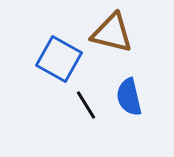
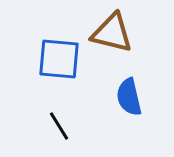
blue square: rotated 24 degrees counterclockwise
black line: moved 27 px left, 21 px down
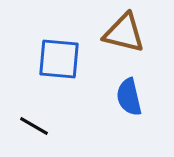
brown triangle: moved 12 px right
black line: moved 25 px left; rotated 28 degrees counterclockwise
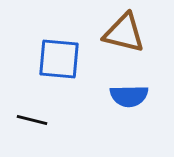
blue semicircle: moved 1 px up; rotated 78 degrees counterclockwise
black line: moved 2 px left, 6 px up; rotated 16 degrees counterclockwise
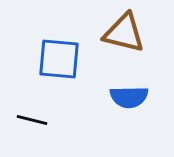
blue semicircle: moved 1 px down
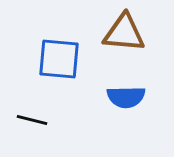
brown triangle: rotated 9 degrees counterclockwise
blue semicircle: moved 3 px left
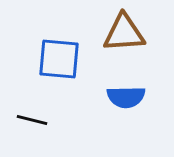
brown triangle: rotated 9 degrees counterclockwise
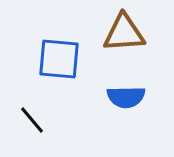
black line: rotated 36 degrees clockwise
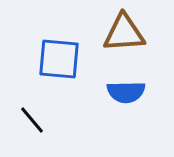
blue semicircle: moved 5 px up
